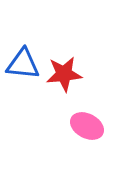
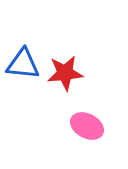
red star: moved 1 px right, 1 px up
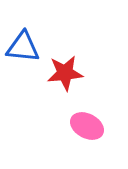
blue triangle: moved 17 px up
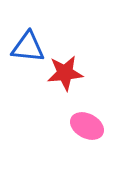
blue triangle: moved 5 px right
